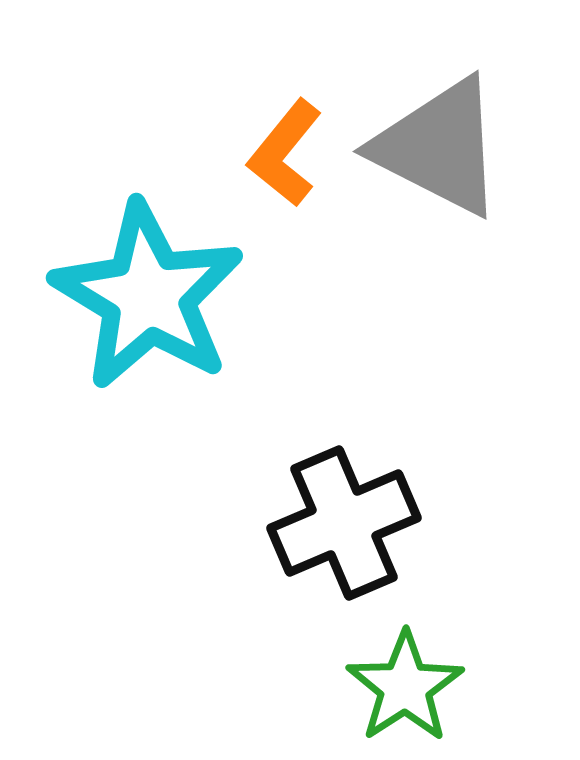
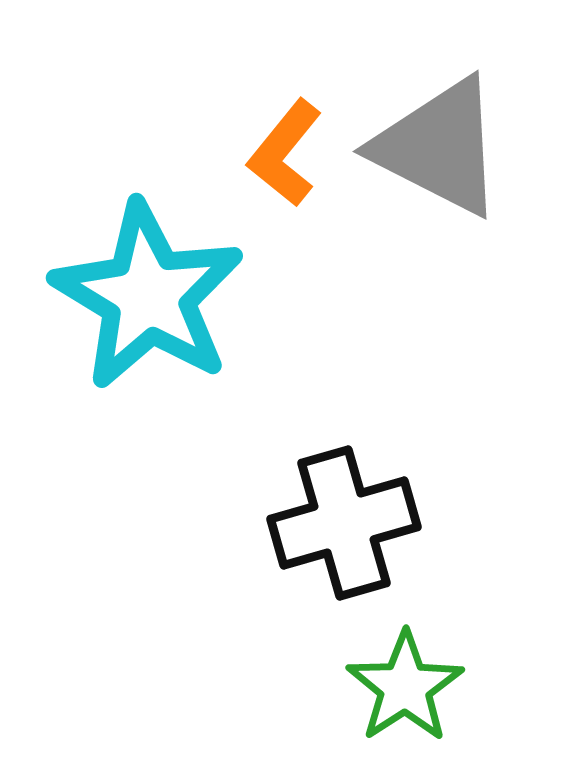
black cross: rotated 7 degrees clockwise
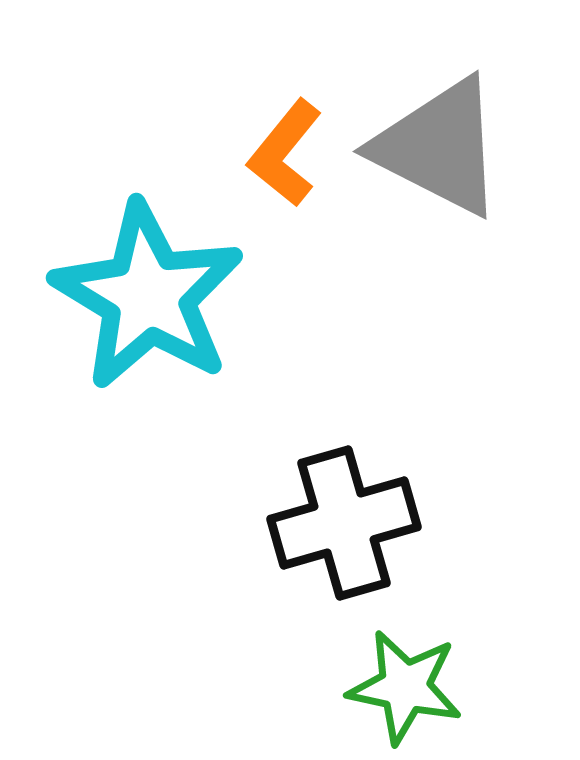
green star: rotated 27 degrees counterclockwise
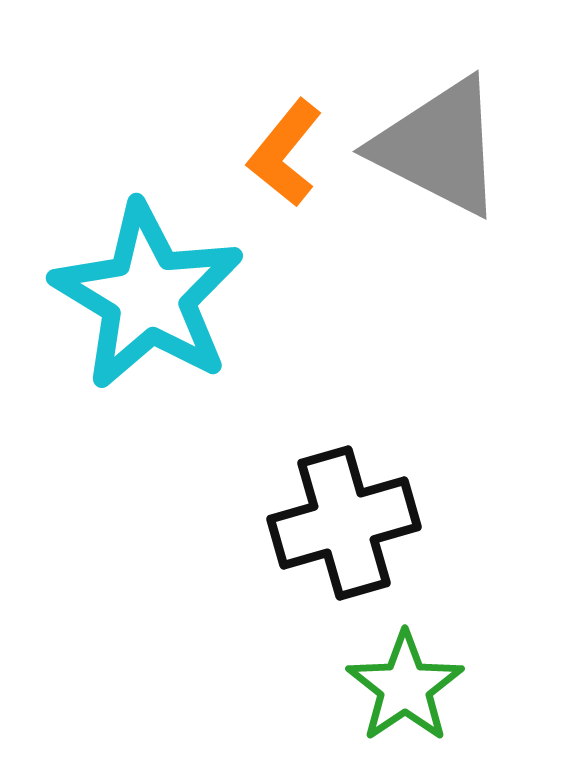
green star: rotated 26 degrees clockwise
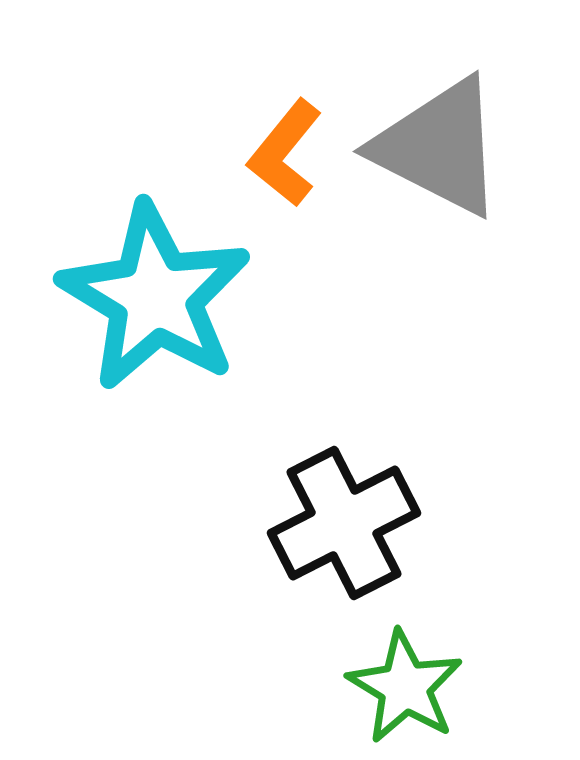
cyan star: moved 7 px right, 1 px down
black cross: rotated 11 degrees counterclockwise
green star: rotated 7 degrees counterclockwise
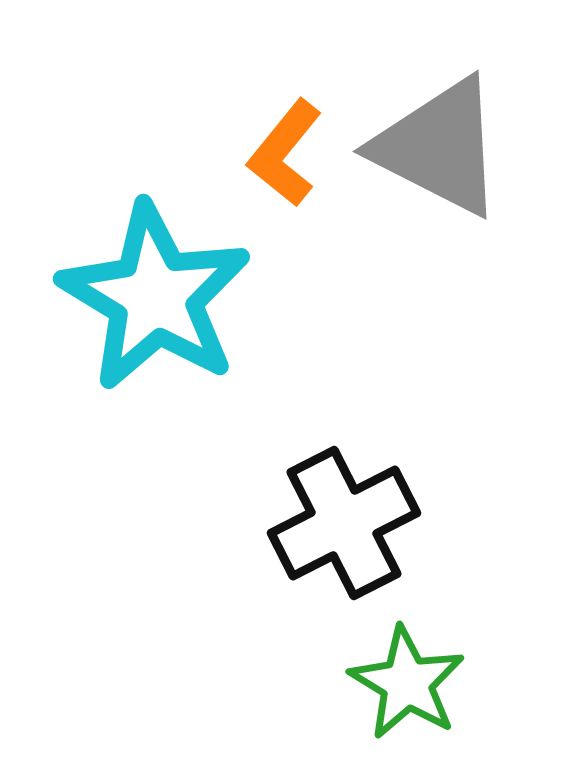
green star: moved 2 px right, 4 px up
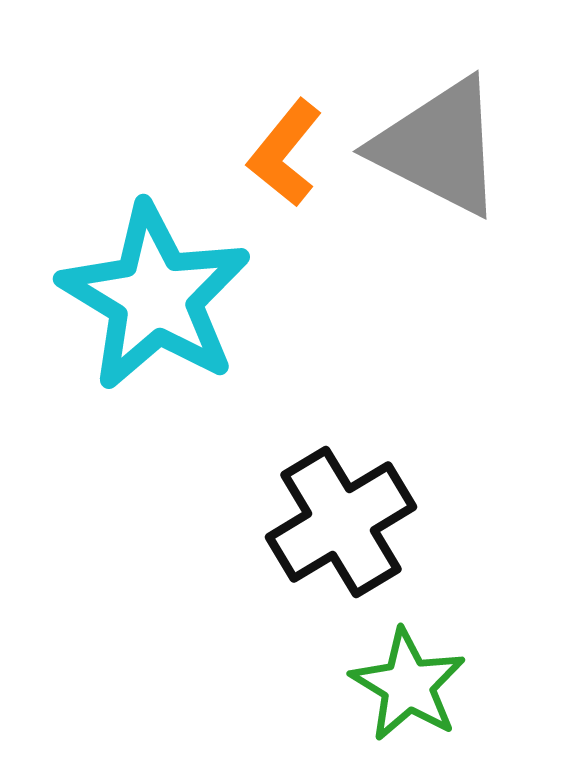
black cross: moved 3 px left, 1 px up; rotated 4 degrees counterclockwise
green star: moved 1 px right, 2 px down
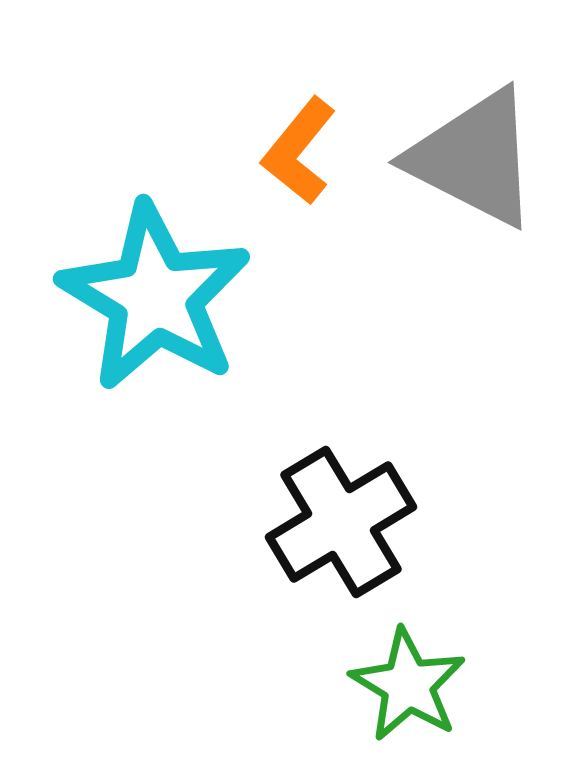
gray triangle: moved 35 px right, 11 px down
orange L-shape: moved 14 px right, 2 px up
